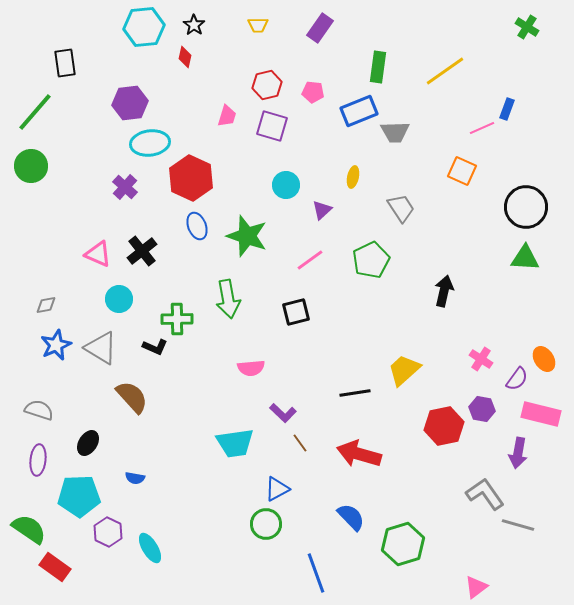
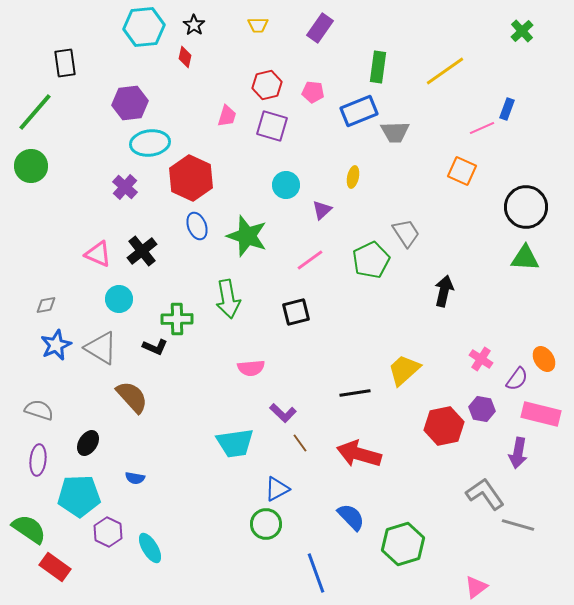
green cross at (527, 27): moved 5 px left, 4 px down; rotated 15 degrees clockwise
gray trapezoid at (401, 208): moved 5 px right, 25 px down
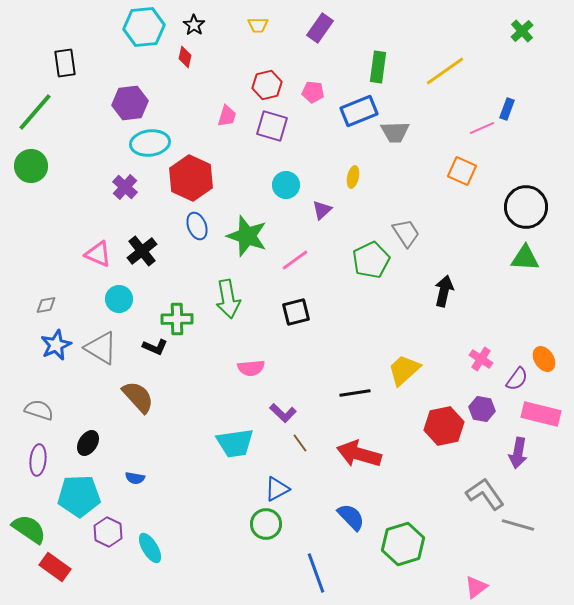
pink line at (310, 260): moved 15 px left
brown semicircle at (132, 397): moved 6 px right
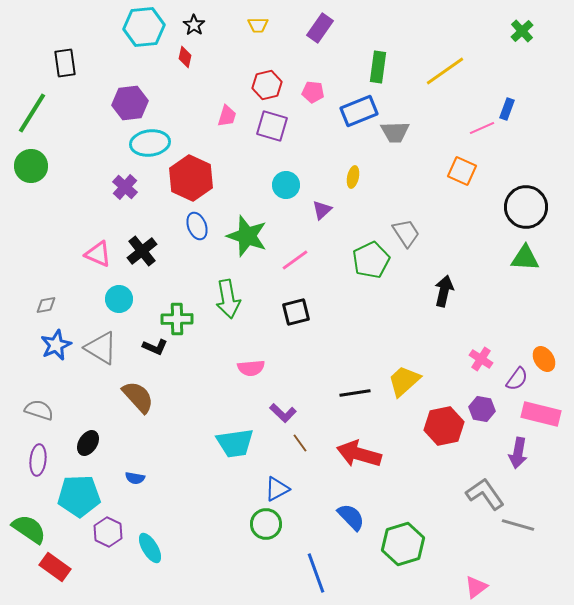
green line at (35, 112): moved 3 px left, 1 px down; rotated 9 degrees counterclockwise
yellow trapezoid at (404, 370): moved 11 px down
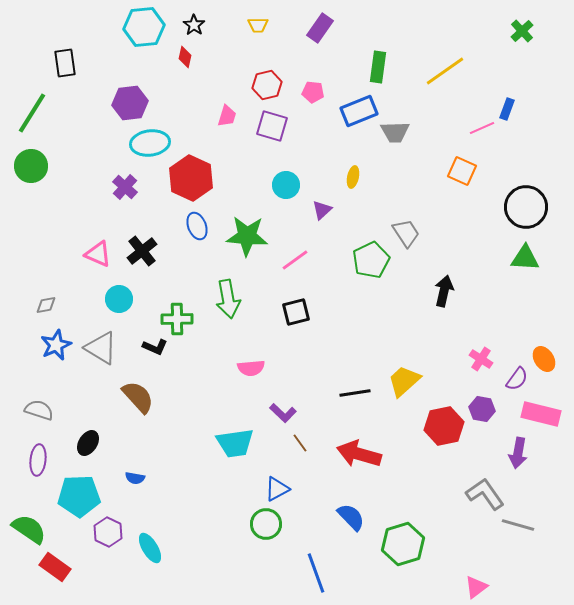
green star at (247, 236): rotated 15 degrees counterclockwise
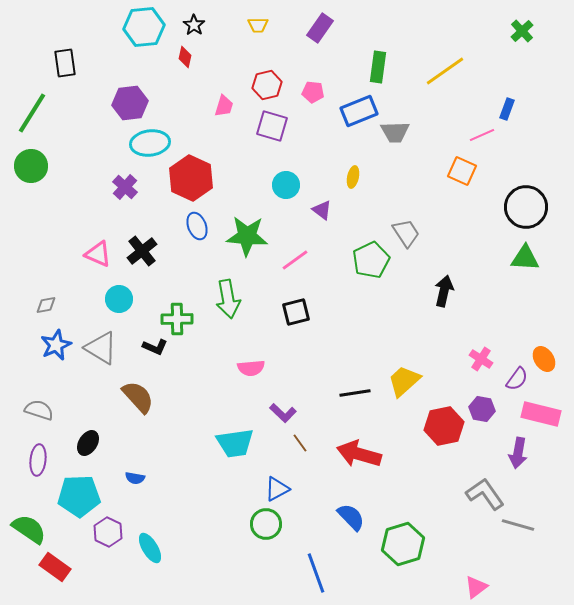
pink trapezoid at (227, 116): moved 3 px left, 10 px up
pink line at (482, 128): moved 7 px down
purple triangle at (322, 210): rotated 40 degrees counterclockwise
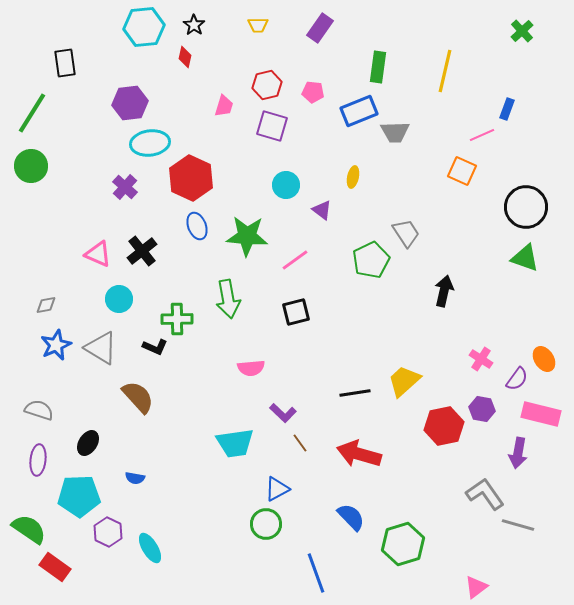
yellow line at (445, 71): rotated 42 degrees counterclockwise
green triangle at (525, 258): rotated 16 degrees clockwise
